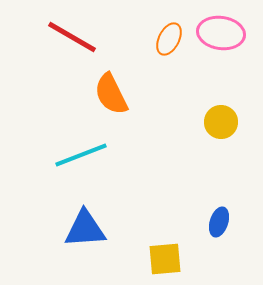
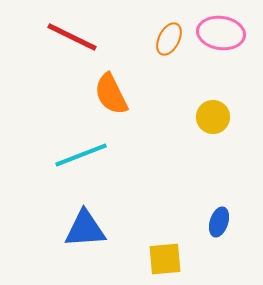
red line: rotated 4 degrees counterclockwise
yellow circle: moved 8 px left, 5 px up
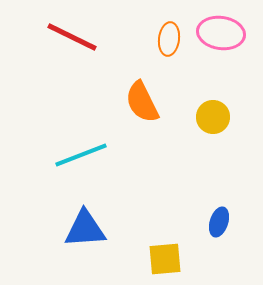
orange ellipse: rotated 20 degrees counterclockwise
orange semicircle: moved 31 px right, 8 px down
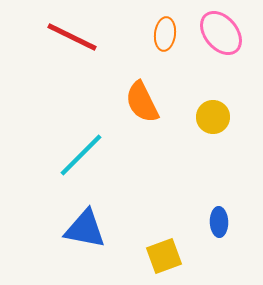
pink ellipse: rotated 42 degrees clockwise
orange ellipse: moved 4 px left, 5 px up
cyan line: rotated 24 degrees counterclockwise
blue ellipse: rotated 20 degrees counterclockwise
blue triangle: rotated 15 degrees clockwise
yellow square: moved 1 px left, 3 px up; rotated 15 degrees counterclockwise
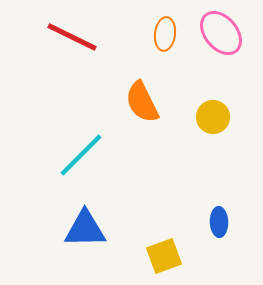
blue triangle: rotated 12 degrees counterclockwise
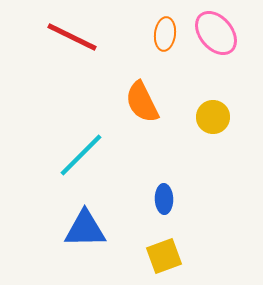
pink ellipse: moved 5 px left
blue ellipse: moved 55 px left, 23 px up
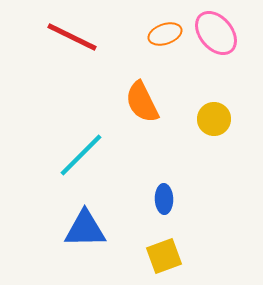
orange ellipse: rotated 64 degrees clockwise
yellow circle: moved 1 px right, 2 px down
